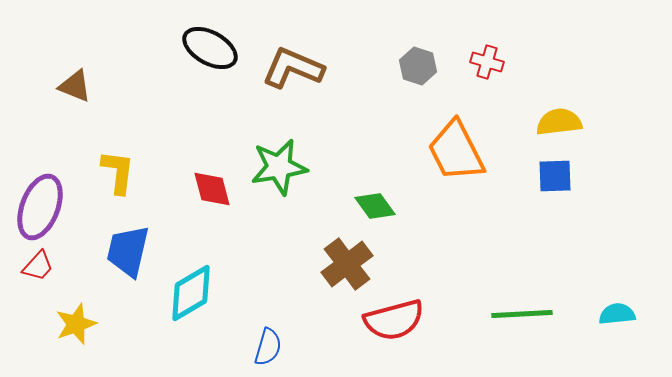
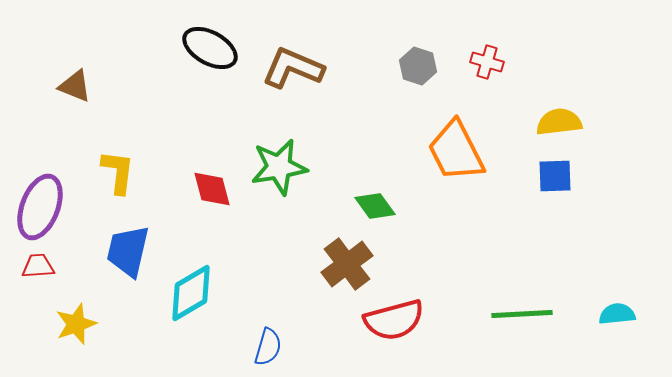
red trapezoid: rotated 136 degrees counterclockwise
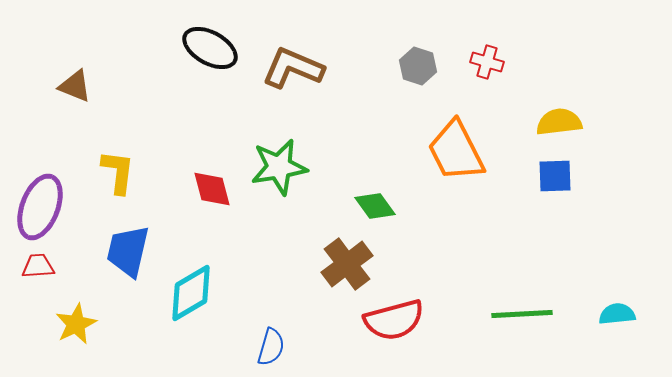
yellow star: rotated 6 degrees counterclockwise
blue semicircle: moved 3 px right
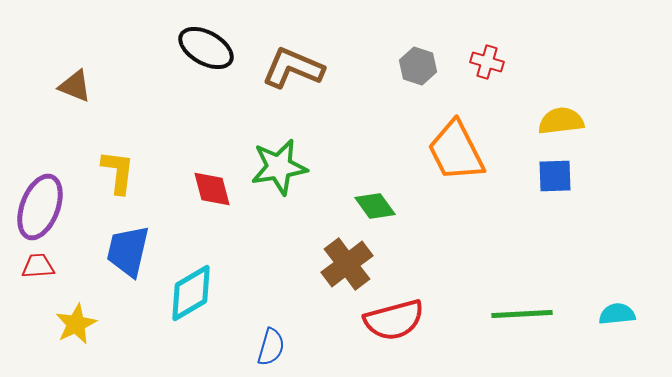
black ellipse: moved 4 px left
yellow semicircle: moved 2 px right, 1 px up
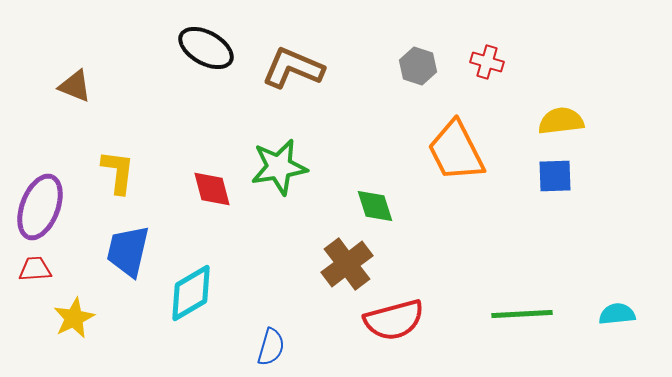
green diamond: rotated 18 degrees clockwise
red trapezoid: moved 3 px left, 3 px down
yellow star: moved 2 px left, 6 px up
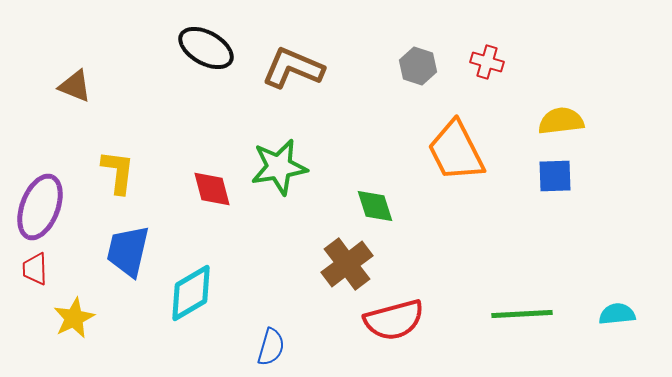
red trapezoid: rotated 88 degrees counterclockwise
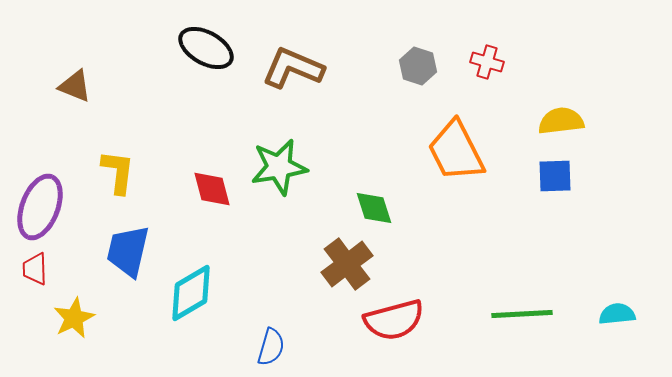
green diamond: moved 1 px left, 2 px down
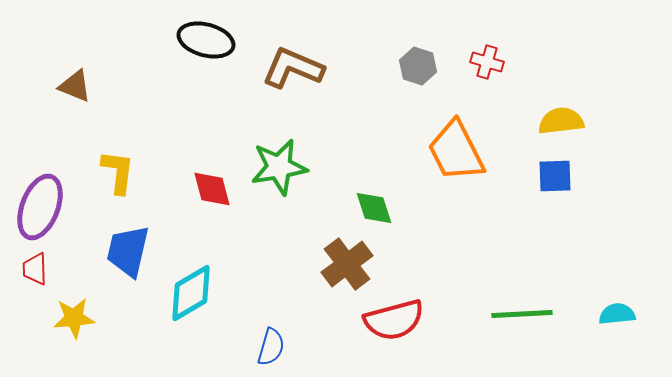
black ellipse: moved 8 px up; rotated 14 degrees counterclockwise
yellow star: rotated 21 degrees clockwise
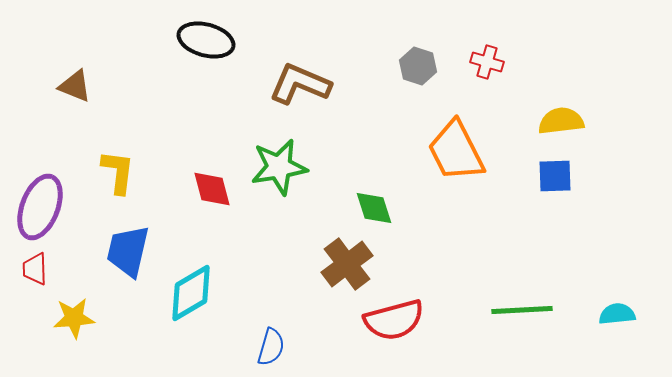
brown L-shape: moved 7 px right, 16 px down
green line: moved 4 px up
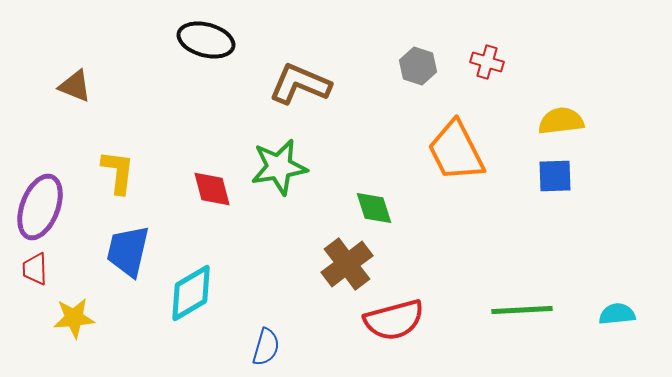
blue semicircle: moved 5 px left
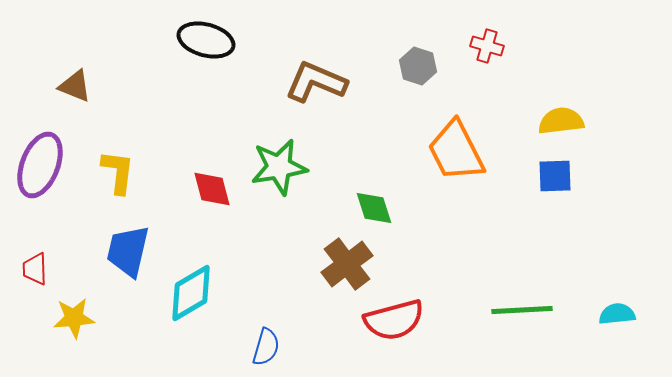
red cross: moved 16 px up
brown L-shape: moved 16 px right, 2 px up
purple ellipse: moved 42 px up
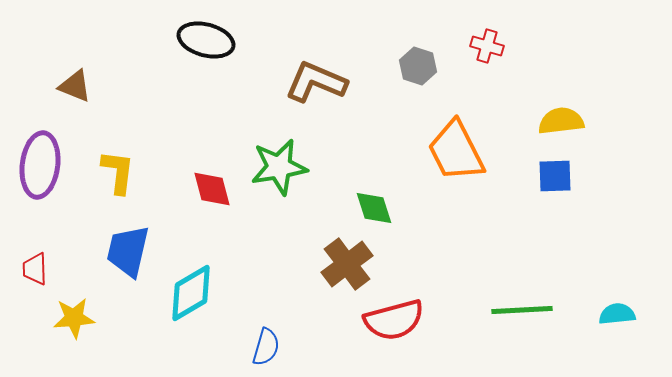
purple ellipse: rotated 14 degrees counterclockwise
